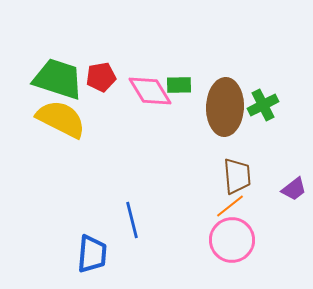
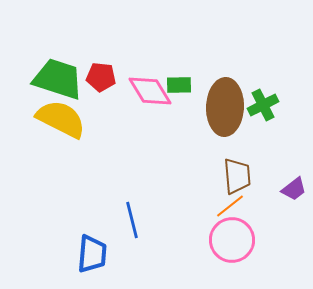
red pentagon: rotated 16 degrees clockwise
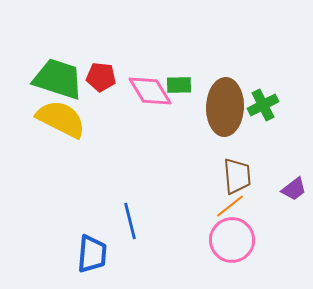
blue line: moved 2 px left, 1 px down
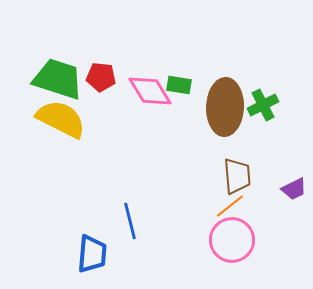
green rectangle: rotated 10 degrees clockwise
purple trapezoid: rotated 12 degrees clockwise
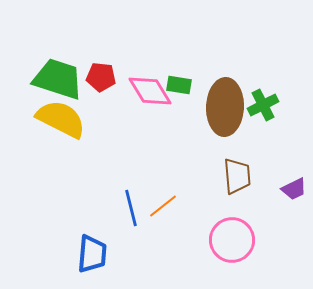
orange line: moved 67 px left
blue line: moved 1 px right, 13 px up
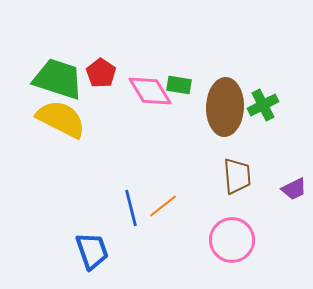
red pentagon: moved 4 px up; rotated 28 degrees clockwise
blue trapezoid: moved 3 px up; rotated 24 degrees counterclockwise
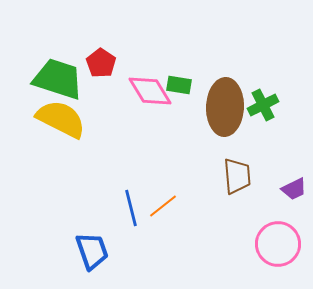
red pentagon: moved 10 px up
pink circle: moved 46 px right, 4 px down
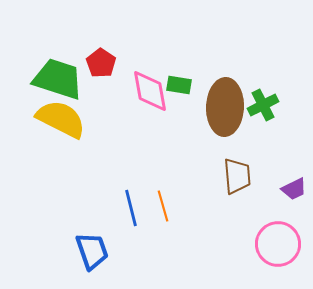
pink diamond: rotated 21 degrees clockwise
orange line: rotated 68 degrees counterclockwise
